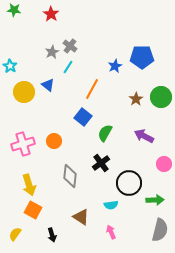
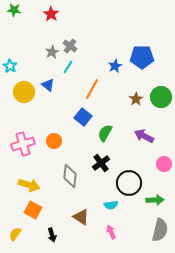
yellow arrow: rotated 55 degrees counterclockwise
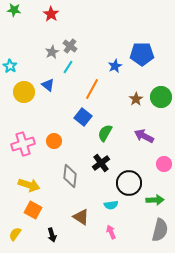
blue pentagon: moved 3 px up
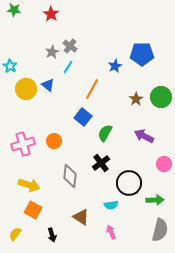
yellow circle: moved 2 px right, 3 px up
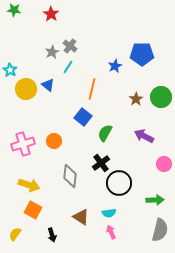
cyan star: moved 4 px down
orange line: rotated 15 degrees counterclockwise
black circle: moved 10 px left
cyan semicircle: moved 2 px left, 8 px down
